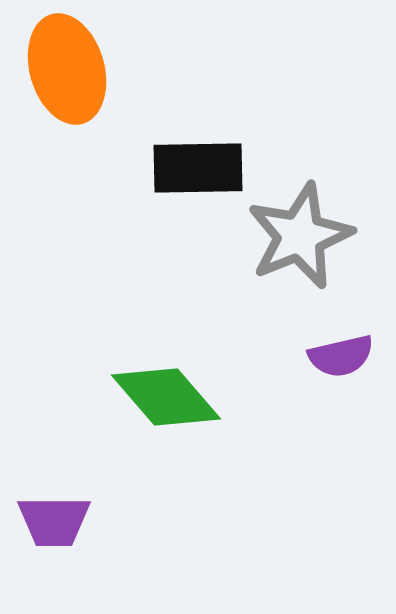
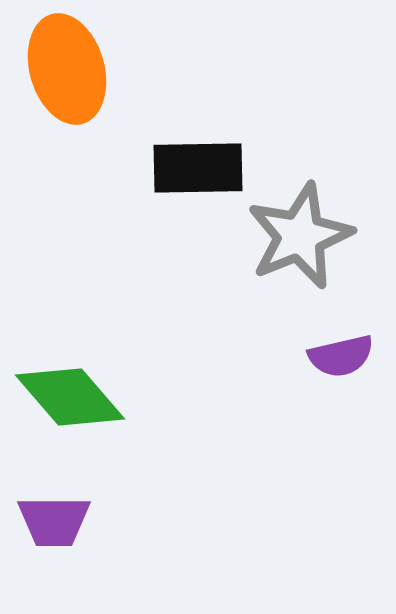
green diamond: moved 96 px left
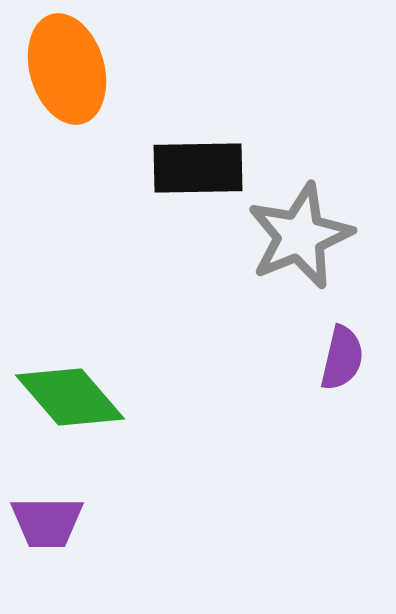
purple semicircle: moved 1 px right, 2 px down; rotated 64 degrees counterclockwise
purple trapezoid: moved 7 px left, 1 px down
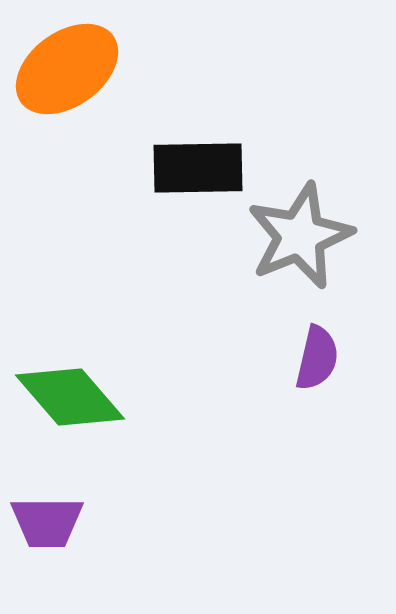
orange ellipse: rotated 70 degrees clockwise
purple semicircle: moved 25 px left
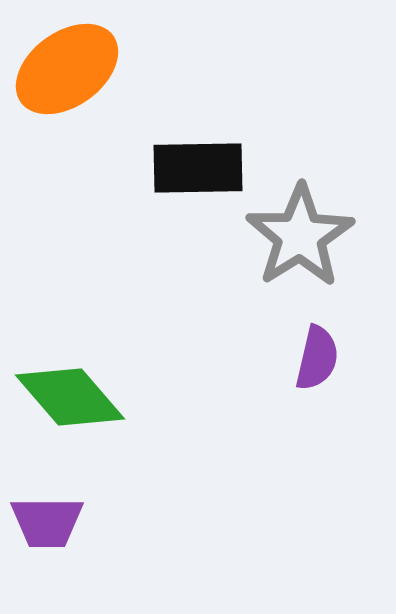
gray star: rotated 10 degrees counterclockwise
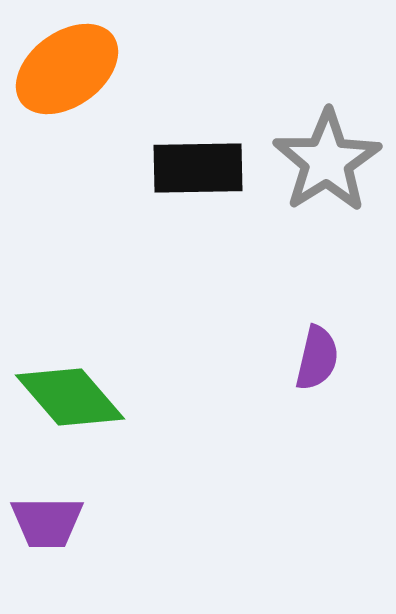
gray star: moved 27 px right, 75 px up
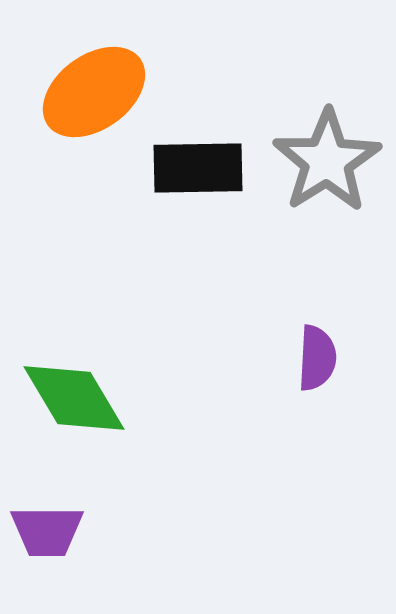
orange ellipse: moved 27 px right, 23 px down
purple semicircle: rotated 10 degrees counterclockwise
green diamond: moved 4 px right, 1 px down; rotated 10 degrees clockwise
purple trapezoid: moved 9 px down
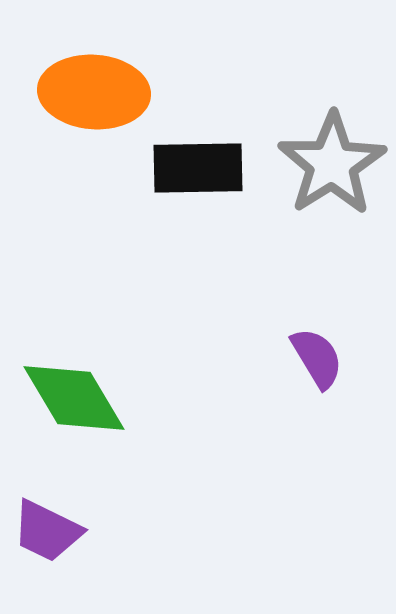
orange ellipse: rotated 40 degrees clockwise
gray star: moved 5 px right, 3 px down
purple semicircle: rotated 34 degrees counterclockwise
purple trapezoid: rotated 26 degrees clockwise
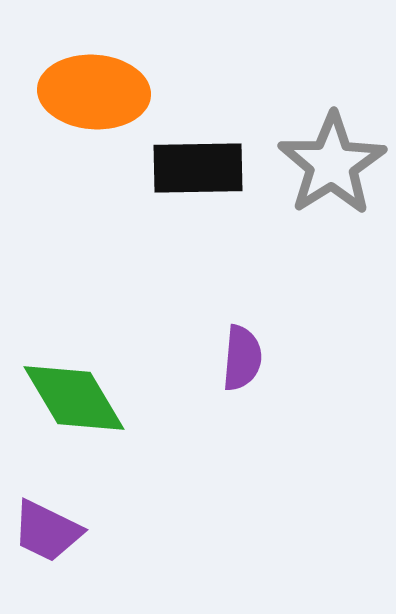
purple semicircle: moved 75 px left; rotated 36 degrees clockwise
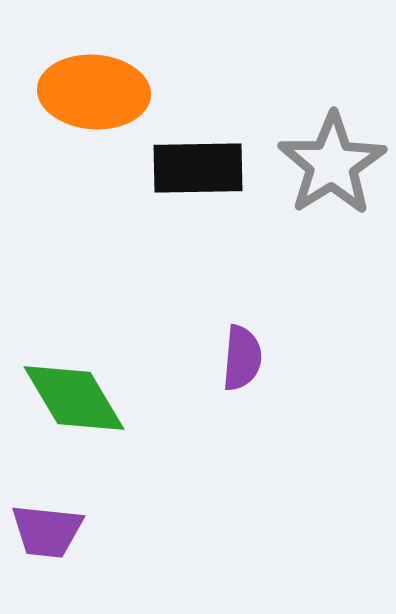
purple trapezoid: rotated 20 degrees counterclockwise
